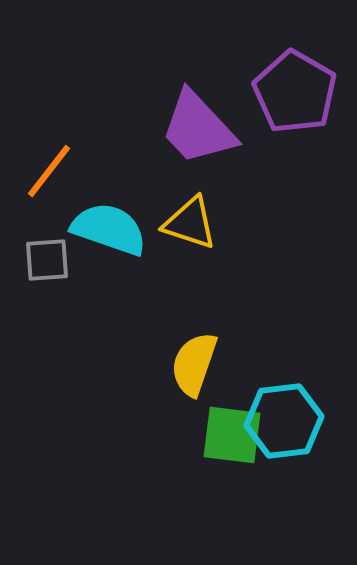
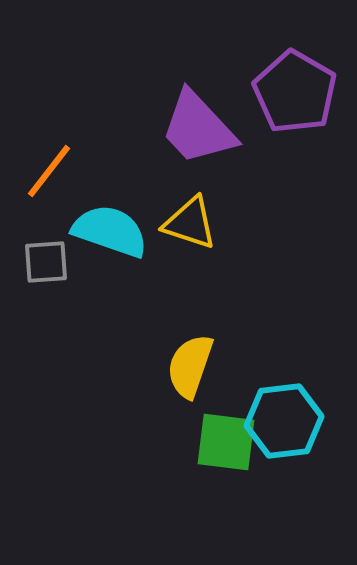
cyan semicircle: moved 1 px right, 2 px down
gray square: moved 1 px left, 2 px down
yellow semicircle: moved 4 px left, 2 px down
green square: moved 6 px left, 7 px down
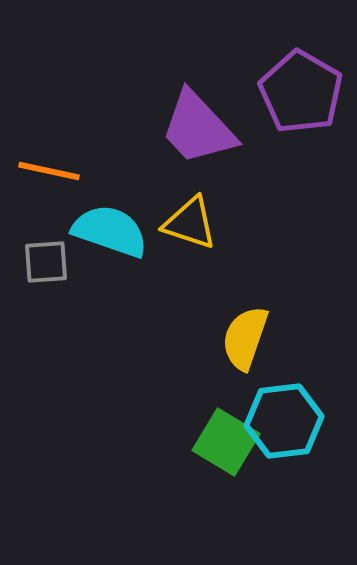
purple pentagon: moved 6 px right
orange line: rotated 64 degrees clockwise
yellow semicircle: moved 55 px right, 28 px up
green square: rotated 24 degrees clockwise
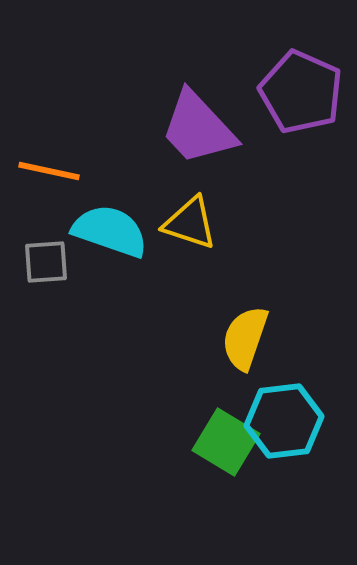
purple pentagon: rotated 6 degrees counterclockwise
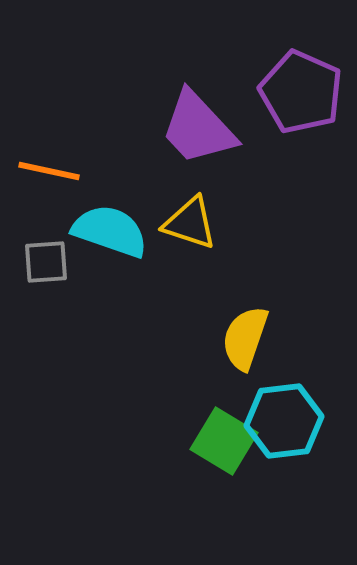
green square: moved 2 px left, 1 px up
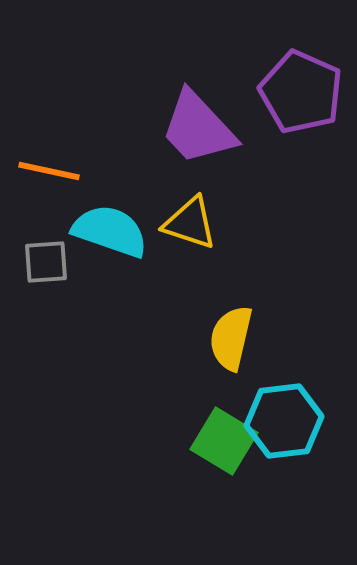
yellow semicircle: moved 14 px left; rotated 6 degrees counterclockwise
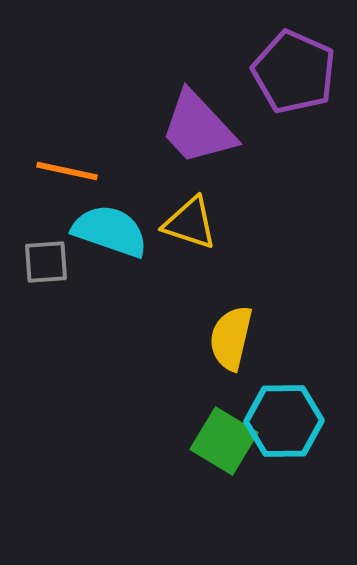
purple pentagon: moved 7 px left, 20 px up
orange line: moved 18 px right
cyan hexagon: rotated 6 degrees clockwise
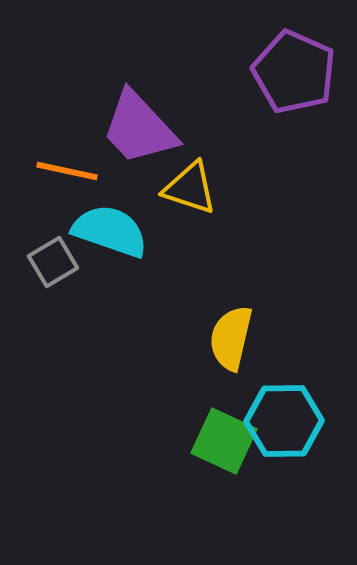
purple trapezoid: moved 59 px left
yellow triangle: moved 35 px up
gray square: moved 7 px right; rotated 27 degrees counterclockwise
green square: rotated 6 degrees counterclockwise
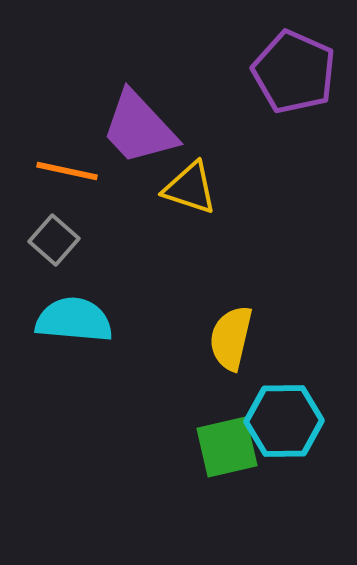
cyan semicircle: moved 36 px left, 89 px down; rotated 14 degrees counterclockwise
gray square: moved 1 px right, 22 px up; rotated 18 degrees counterclockwise
green square: moved 3 px right, 6 px down; rotated 38 degrees counterclockwise
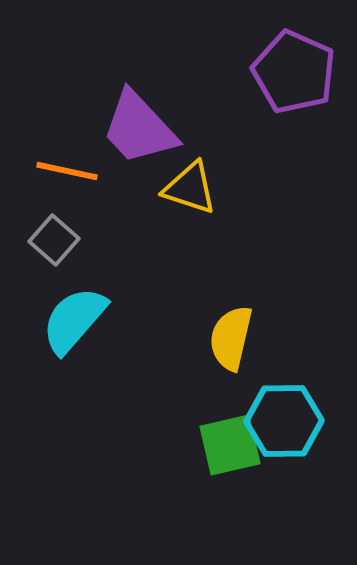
cyan semicircle: rotated 54 degrees counterclockwise
green square: moved 3 px right, 2 px up
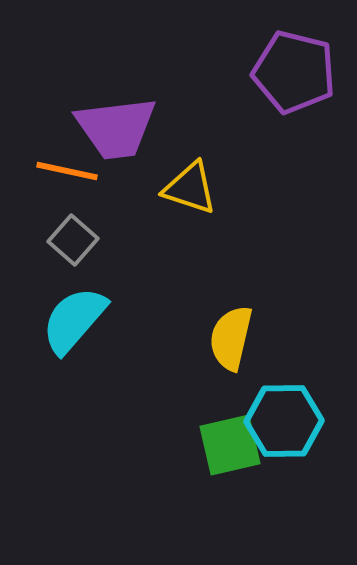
purple pentagon: rotated 10 degrees counterclockwise
purple trapezoid: moved 23 px left; rotated 54 degrees counterclockwise
gray square: moved 19 px right
